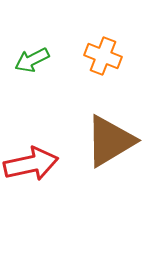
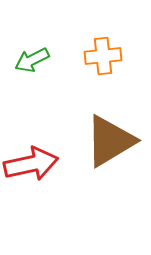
orange cross: rotated 27 degrees counterclockwise
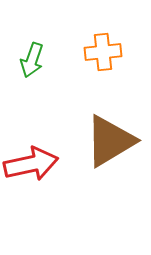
orange cross: moved 4 px up
green arrow: rotated 44 degrees counterclockwise
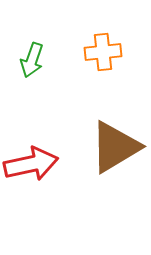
brown triangle: moved 5 px right, 6 px down
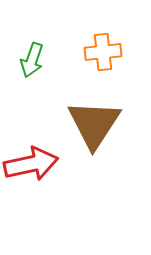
brown triangle: moved 21 px left, 23 px up; rotated 26 degrees counterclockwise
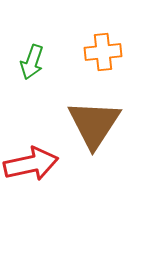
green arrow: moved 2 px down
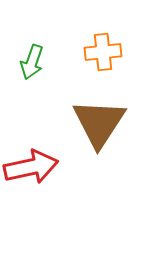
brown triangle: moved 5 px right, 1 px up
red arrow: moved 3 px down
